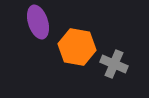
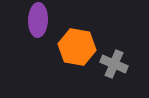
purple ellipse: moved 2 px up; rotated 20 degrees clockwise
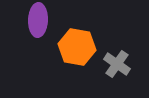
gray cross: moved 3 px right; rotated 12 degrees clockwise
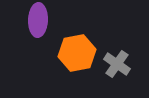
orange hexagon: moved 6 px down; rotated 21 degrees counterclockwise
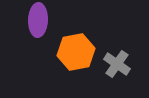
orange hexagon: moved 1 px left, 1 px up
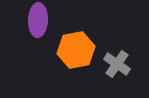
orange hexagon: moved 2 px up
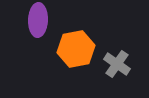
orange hexagon: moved 1 px up
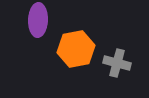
gray cross: moved 1 px up; rotated 20 degrees counterclockwise
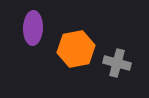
purple ellipse: moved 5 px left, 8 px down
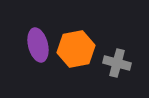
purple ellipse: moved 5 px right, 17 px down; rotated 16 degrees counterclockwise
